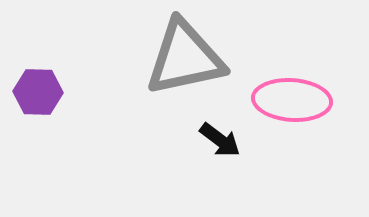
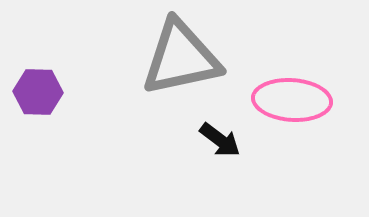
gray triangle: moved 4 px left
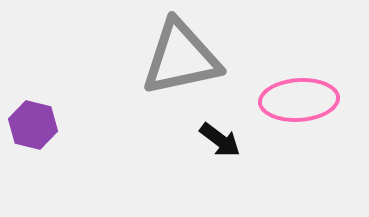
purple hexagon: moved 5 px left, 33 px down; rotated 12 degrees clockwise
pink ellipse: moved 7 px right; rotated 8 degrees counterclockwise
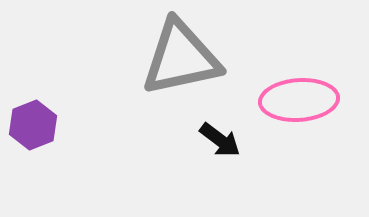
purple hexagon: rotated 24 degrees clockwise
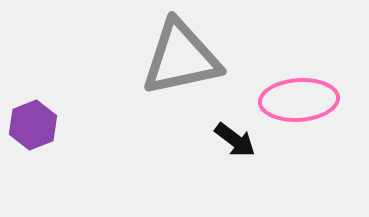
black arrow: moved 15 px right
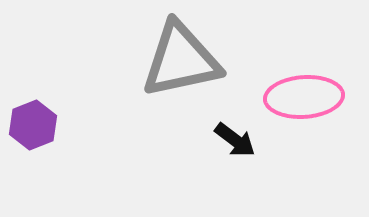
gray triangle: moved 2 px down
pink ellipse: moved 5 px right, 3 px up
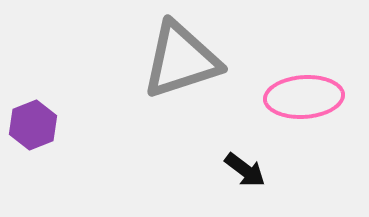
gray triangle: rotated 6 degrees counterclockwise
black arrow: moved 10 px right, 30 px down
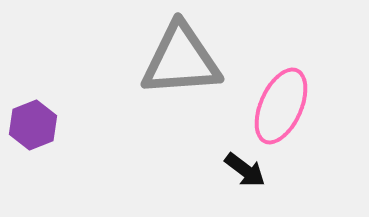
gray triangle: rotated 14 degrees clockwise
pink ellipse: moved 23 px left, 9 px down; rotated 62 degrees counterclockwise
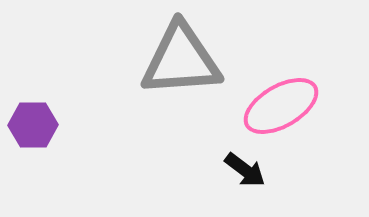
pink ellipse: rotated 36 degrees clockwise
purple hexagon: rotated 21 degrees clockwise
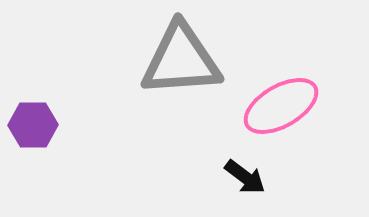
black arrow: moved 7 px down
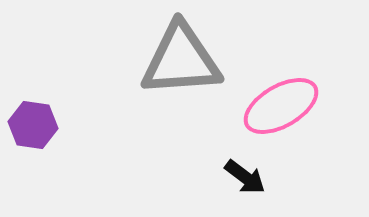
purple hexagon: rotated 9 degrees clockwise
